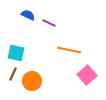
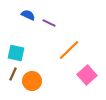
orange line: rotated 55 degrees counterclockwise
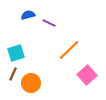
blue semicircle: rotated 40 degrees counterclockwise
cyan square: rotated 30 degrees counterclockwise
orange circle: moved 1 px left, 2 px down
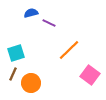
blue semicircle: moved 3 px right, 2 px up
pink square: moved 3 px right; rotated 12 degrees counterclockwise
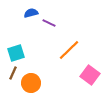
brown line: moved 1 px up
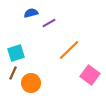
purple line: rotated 56 degrees counterclockwise
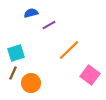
purple line: moved 2 px down
